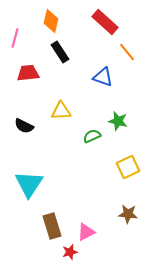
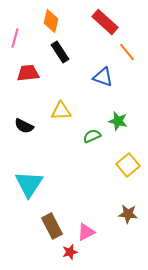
yellow square: moved 2 px up; rotated 15 degrees counterclockwise
brown rectangle: rotated 10 degrees counterclockwise
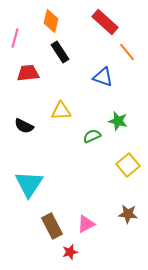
pink triangle: moved 8 px up
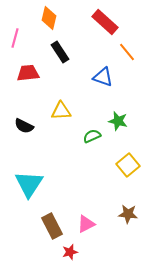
orange diamond: moved 2 px left, 3 px up
